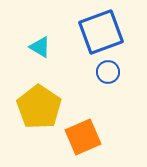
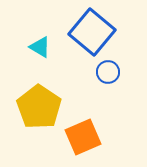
blue square: moved 9 px left; rotated 30 degrees counterclockwise
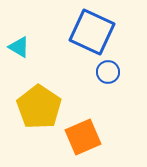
blue square: rotated 15 degrees counterclockwise
cyan triangle: moved 21 px left
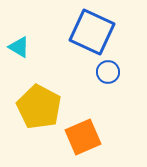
yellow pentagon: rotated 6 degrees counterclockwise
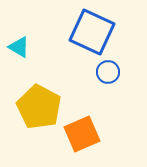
orange square: moved 1 px left, 3 px up
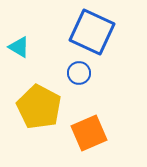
blue circle: moved 29 px left, 1 px down
orange square: moved 7 px right, 1 px up
